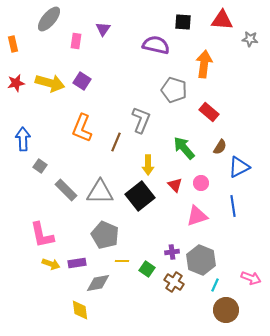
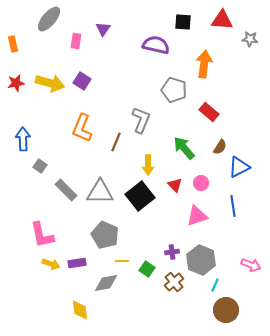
pink arrow at (251, 278): moved 13 px up
brown cross at (174, 282): rotated 18 degrees clockwise
gray diamond at (98, 283): moved 8 px right
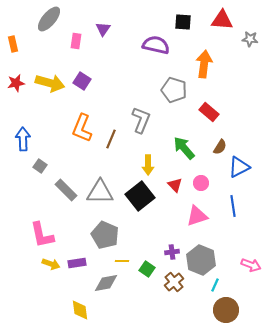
brown line at (116, 142): moved 5 px left, 3 px up
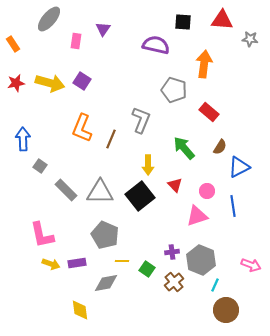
orange rectangle at (13, 44): rotated 21 degrees counterclockwise
pink circle at (201, 183): moved 6 px right, 8 px down
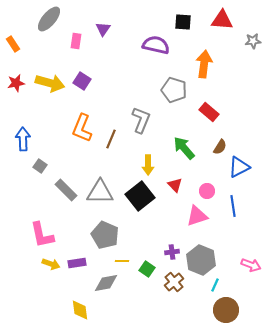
gray star at (250, 39): moved 3 px right, 2 px down; rotated 14 degrees counterclockwise
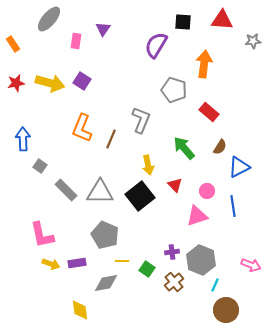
purple semicircle at (156, 45): rotated 72 degrees counterclockwise
yellow arrow at (148, 165): rotated 12 degrees counterclockwise
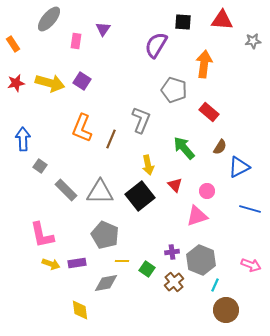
blue line at (233, 206): moved 17 px right, 3 px down; rotated 65 degrees counterclockwise
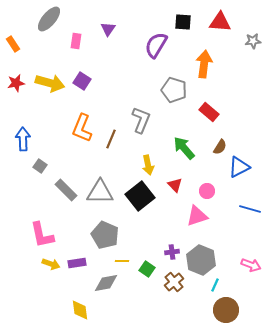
red triangle at (222, 20): moved 2 px left, 2 px down
purple triangle at (103, 29): moved 5 px right
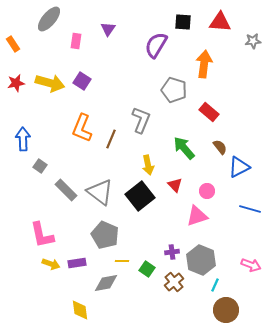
brown semicircle at (220, 147): rotated 70 degrees counterclockwise
gray triangle at (100, 192): rotated 36 degrees clockwise
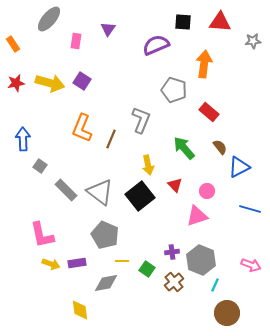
purple semicircle at (156, 45): rotated 36 degrees clockwise
brown circle at (226, 310): moved 1 px right, 3 px down
